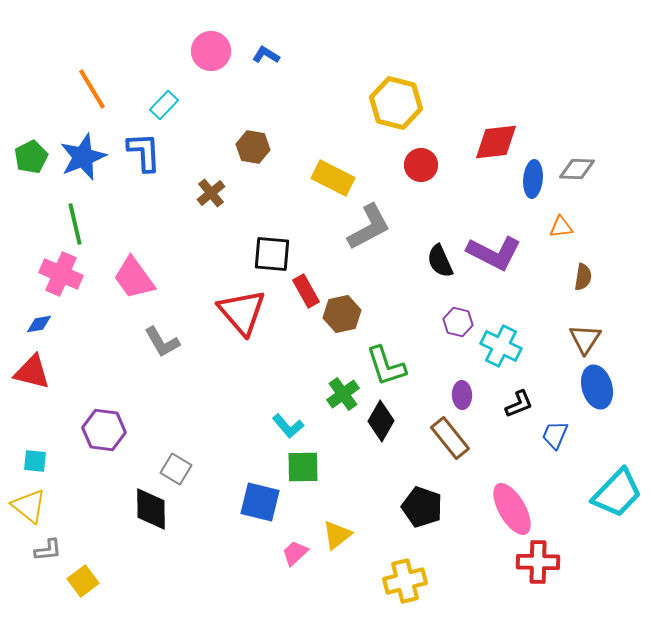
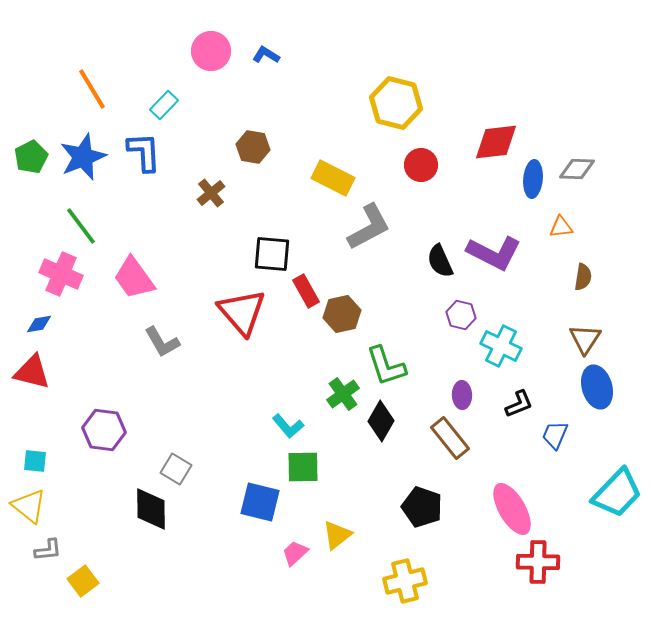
green line at (75, 224): moved 6 px right, 2 px down; rotated 24 degrees counterclockwise
purple hexagon at (458, 322): moved 3 px right, 7 px up
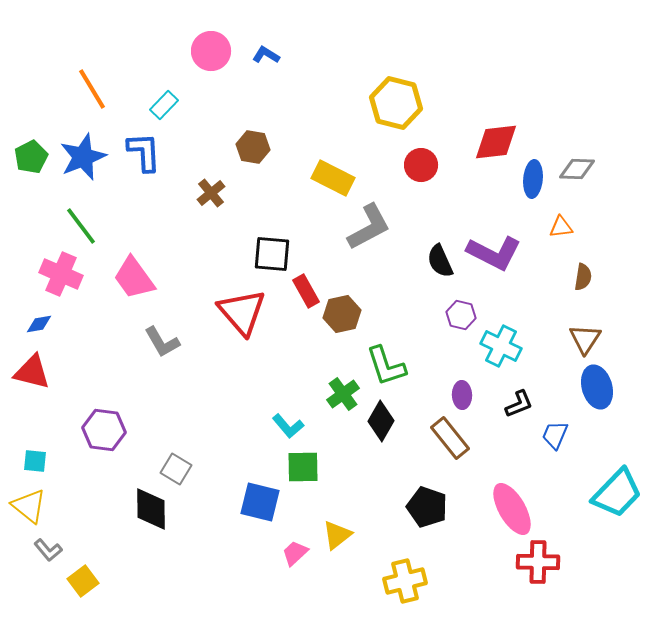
black pentagon at (422, 507): moved 5 px right
gray L-shape at (48, 550): rotated 56 degrees clockwise
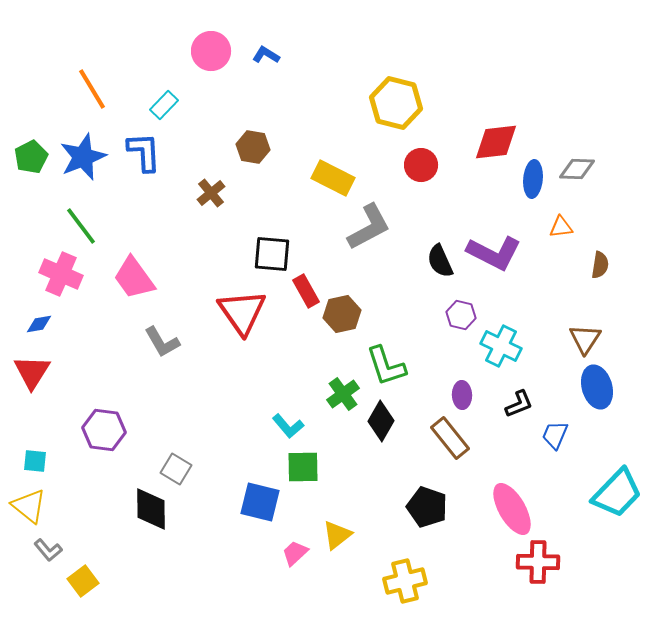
brown semicircle at (583, 277): moved 17 px right, 12 px up
red triangle at (242, 312): rotated 6 degrees clockwise
red triangle at (32, 372): rotated 48 degrees clockwise
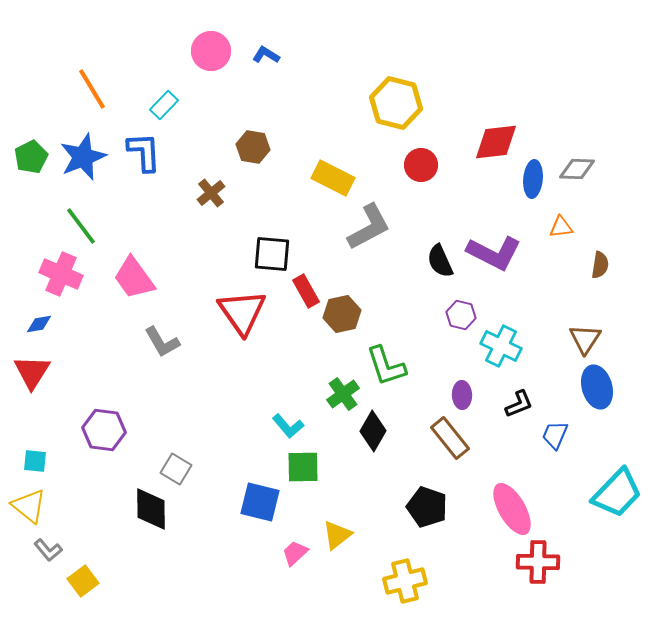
black diamond at (381, 421): moved 8 px left, 10 px down
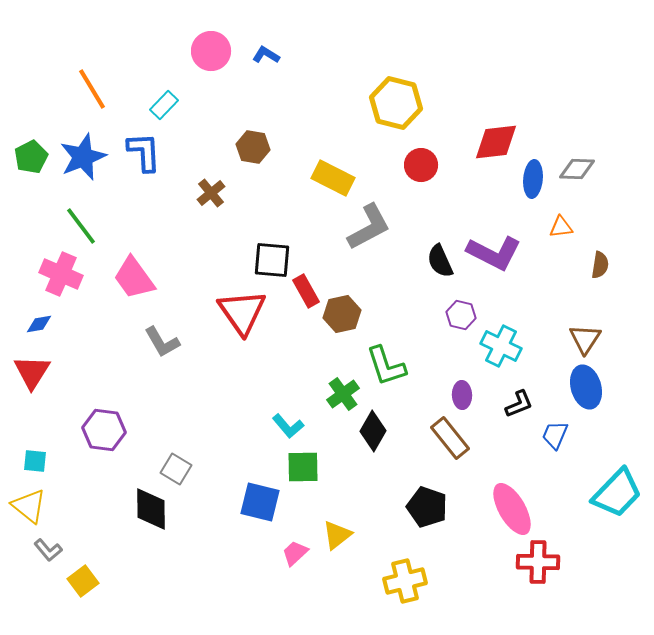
black square at (272, 254): moved 6 px down
blue ellipse at (597, 387): moved 11 px left
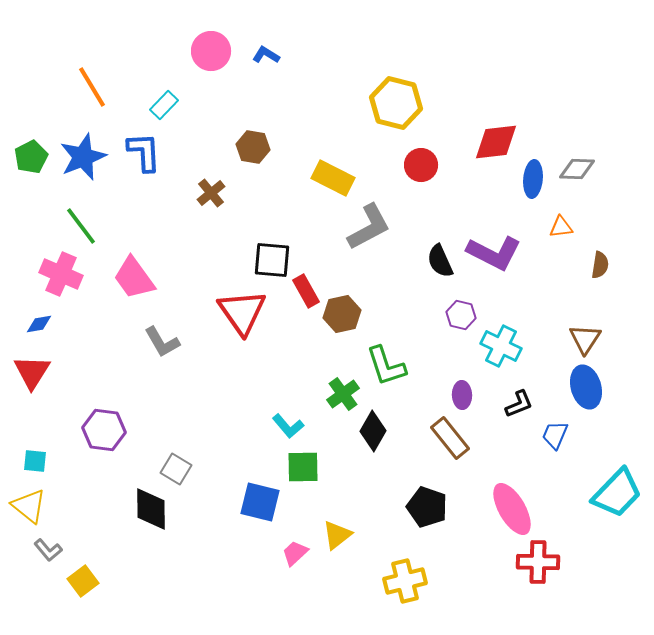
orange line at (92, 89): moved 2 px up
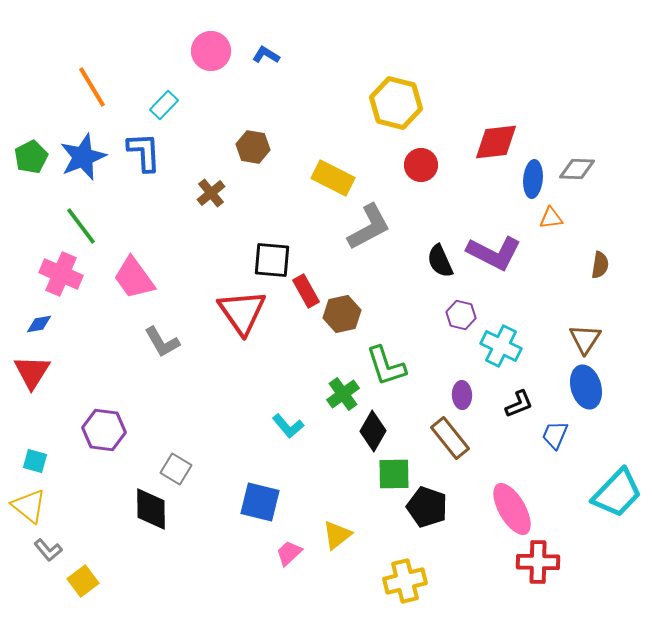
orange triangle at (561, 227): moved 10 px left, 9 px up
cyan square at (35, 461): rotated 10 degrees clockwise
green square at (303, 467): moved 91 px right, 7 px down
pink trapezoid at (295, 553): moved 6 px left
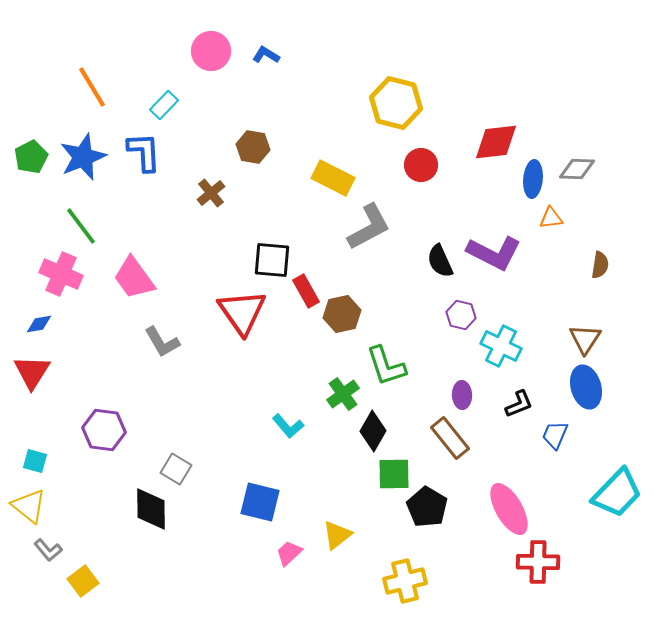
black pentagon at (427, 507): rotated 12 degrees clockwise
pink ellipse at (512, 509): moved 3 px left
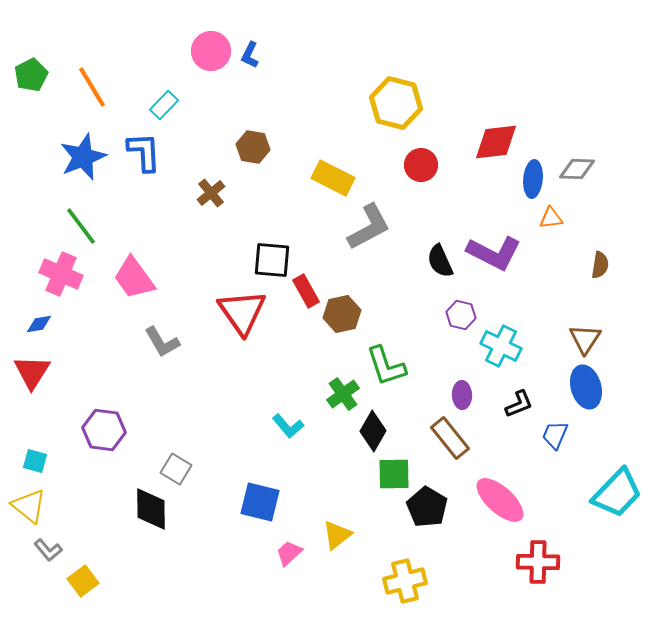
blue L-shape at (266, 55): moved 16 px left; rotated 96 degrees counterclockwise
green pentagon at (31, 157): moved 82 px up
pink ellipse at (509, 509): moved 9 px left, 9 px up; rotated 18 degrees counterclockwise
